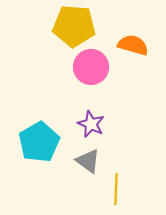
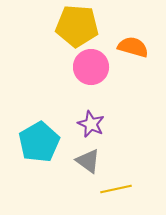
yellow pentagon: moved 3 px right
orange semicircle: moved 2 px down
yellow line: rotated 76 degrees clockwise
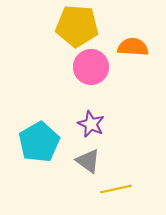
orange semicircle: rotated 12 degrees counterclockwise
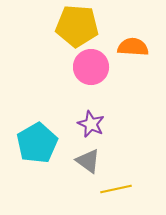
cyan pentagon: moved 2 px left, 1 px down
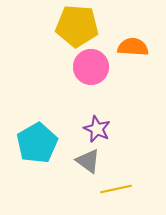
purple star: moved 6 px right, 5 px down
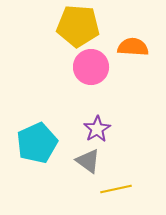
yellow pentagon: moved 1 px right
purple star: rotated 16 degrees clockwise
cyan pentagon: rotated 6 degrees clockwise
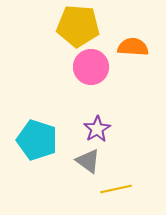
cyan pentagon: moved 3 px up; rotated 30 degrees counterclockwise
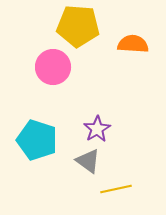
orange semicircle: moved 3 px up
pink circle: moved 38 px left
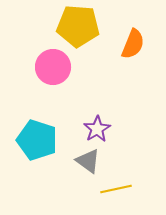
orange semicircle: rotated 108 degrees clockwise
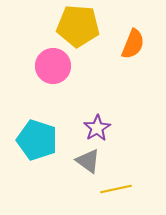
pink circle: moved 1 px up
purple star: moved 1 px up
